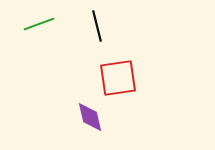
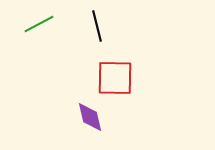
green line: rotated 8 degrees counterclockwise
red square: moved 3 px left; rotated 9 degrees clockwise
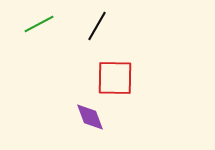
black line: rotated 44 degrees clockwise
purple diamond: rotated 8 degrees counterclockwise
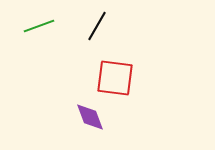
green line: moved 2 px down; rotated 8 degrees clockwise
red square: rotated 6 degrees clockwise
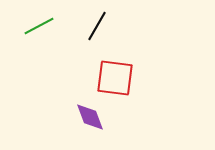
green line: rotated 8 degrees counterclockwise
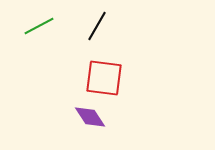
red square: moved 11 px left
purple diamond: rotated 12 degrees counterclockwise
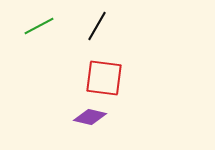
purple diamond: rotated 44 degrees counterclockwise
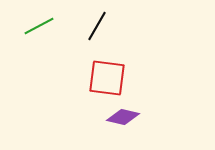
red square: moved 3 px right
purple diamond: moved 33 px right
